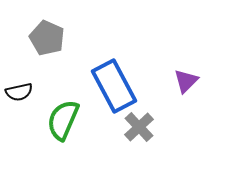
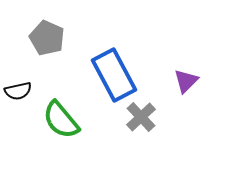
blue rectangle: moved 11 px up
black semicircle: moved 1 px left, 1 px up
green semicircle: moved 2 px left; rotated 63 degrees counterclockwise
gray cross: moved 2 px right, 10 px up
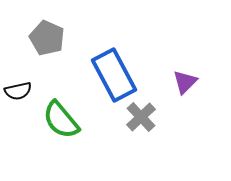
purple triangle: moved 1 px left, 1 px down
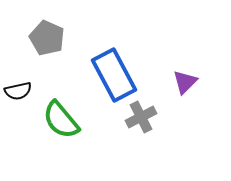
gray cross: rotated 16 degrees clockwise
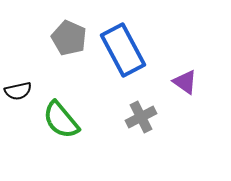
gray pentagon: moved 22 px right
blue rectangle: moved 9 px right, 25 px up
purple triangle: rotated 40 degrees counterclockwise
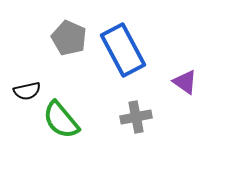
black semicircle: moved 9 px right
gray cross: moved 5 px left; rotated 16 degrees clockwise
